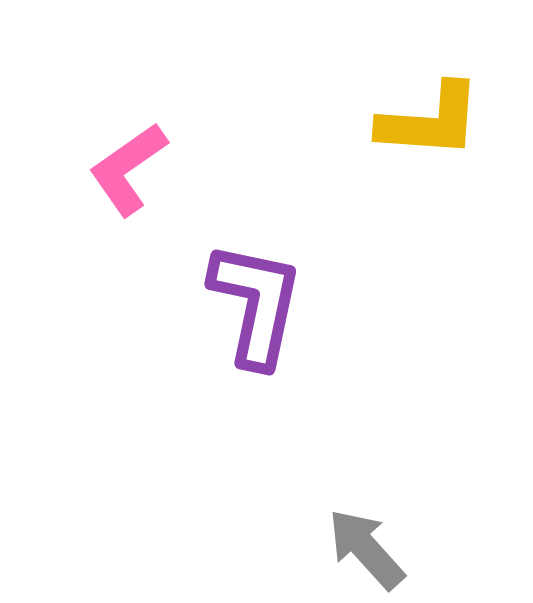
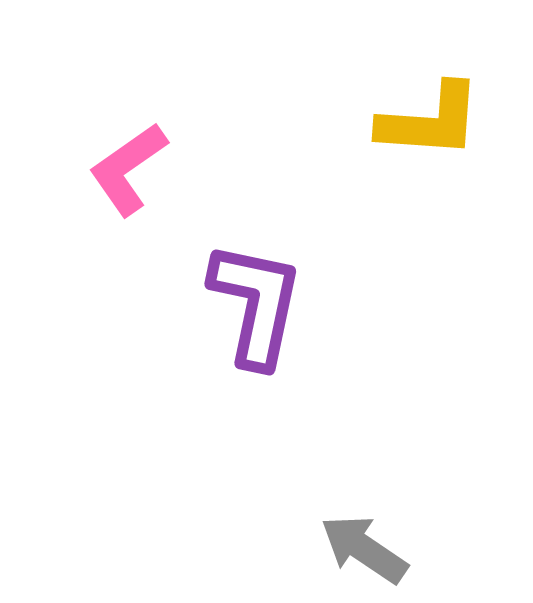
gray arrow: moved 2 px left; rotated 14 degrees counterclockwise
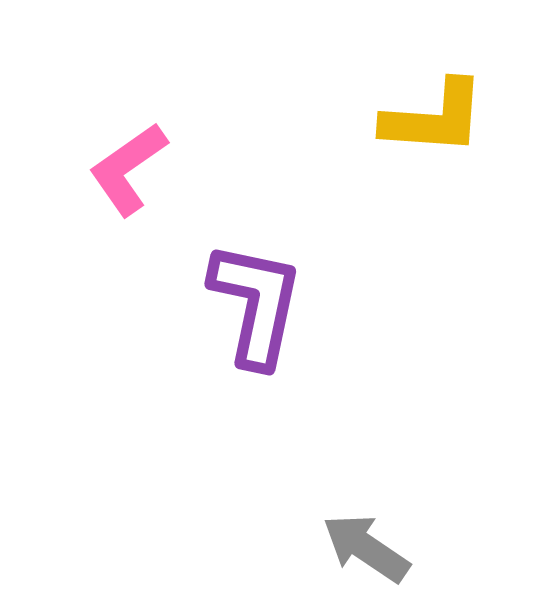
yellow L-shape: moved 4 px right, 3 px up
gray arrow: moved 2 px right, 1 px up
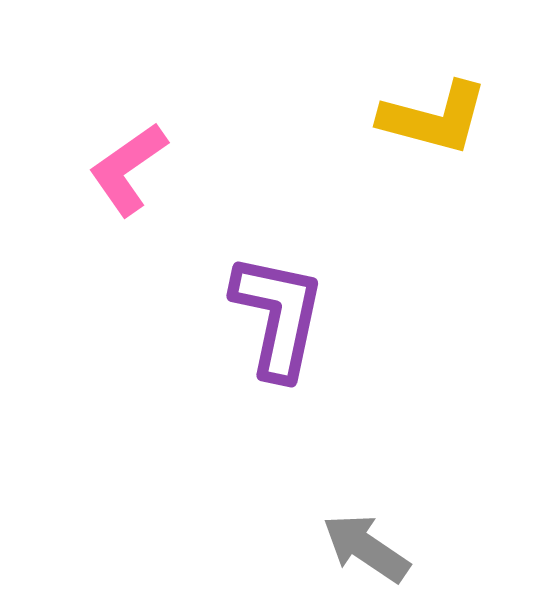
yellow L-shape: rotated 11 degrees clockwise
purple L-shape: moved 22 px right, 12 px down
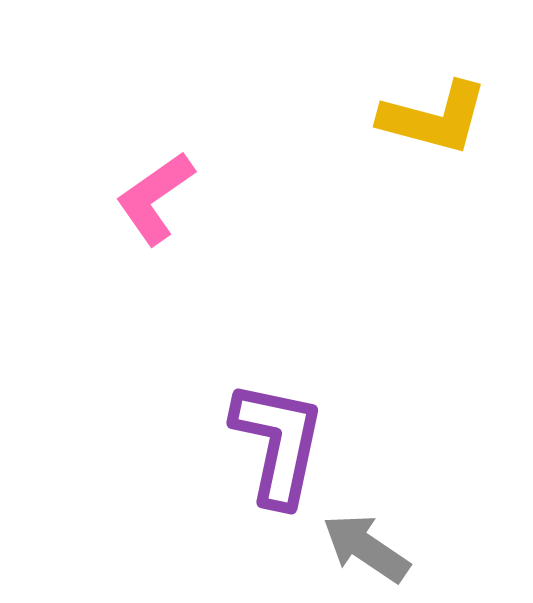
pink L-shape: moved 27 px right, 29 px down
purple L-shape: moved 127 px down
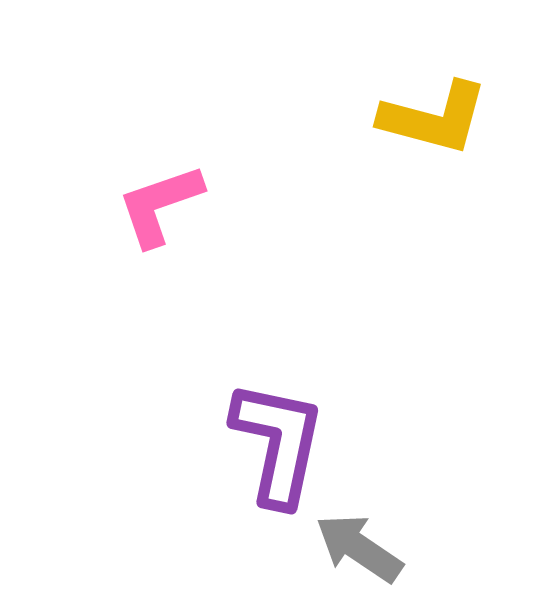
pink L-shape: moved 5 px right, 7 px down; rotated 16 degrees clockwise
gray arrow: moved 7 px left
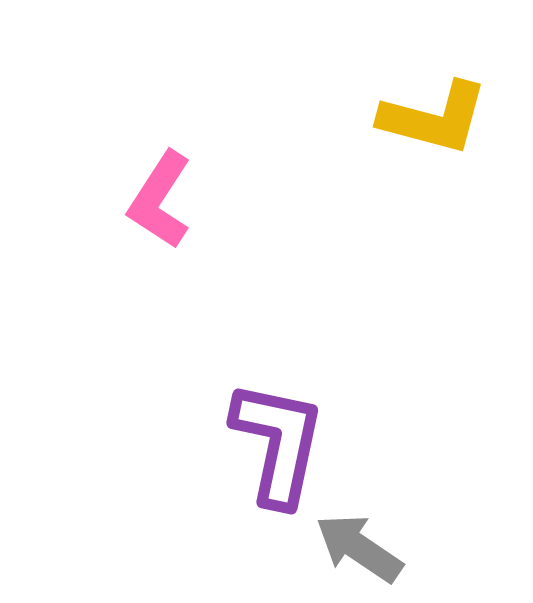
pink L-shape: moved 5 px up; rotated 38 degrees counterclockwise
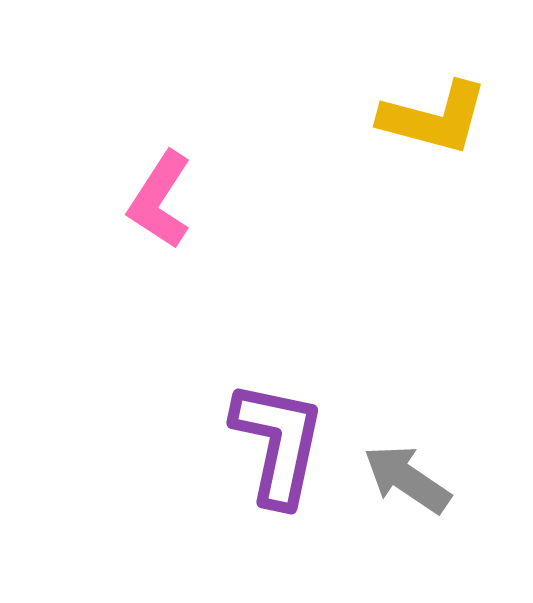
gray arrow: moved 48 px right, 69 px up
